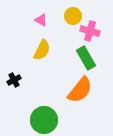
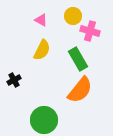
green rectangle: moved 8 px left, 1 px down
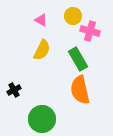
black cross: moved 10 px down
orange semicircle: rotated 128 degrees clockwise
green circle: moved 2 px left, 1 px up
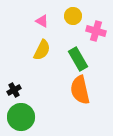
pink triangle: moved 1 px right, 1 px down
pink cross: moved 6 px right
green circle: moved 21 px left, 2 px up
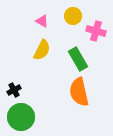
orange semicircle: moved 1 px left, 2 px down
